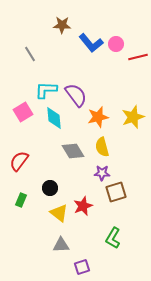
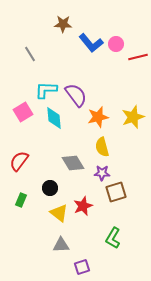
brown star: moved 1 px right, 1 px up
gray diamond: moved 12 px down
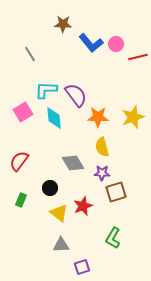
orange star: rotated 15 degrees clockwise
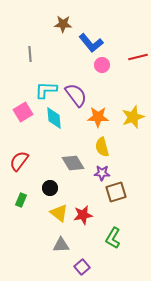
pink circle: moved 14 px left, 21 px down
gray line: rotated 28 degrees clockwise
red star: moved 9 px down; rotated 12 degrees clockwise
purple square: rotated 21 degrees counterclockwise
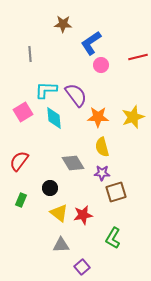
blue L-shape: rotated 95 degrees clockwise
pink circle: moved 1 px left
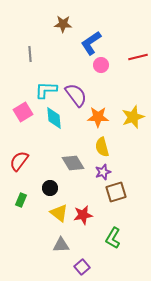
purple star: moved 1 px right, 1 px up; rotated 21 degrees counterclockwise
